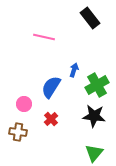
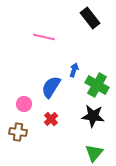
green cross: rotated 30 degrees counterclockwise
black star: moved 1 px left
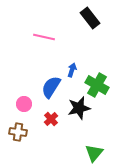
blue arrow: moved 2 px left
black star: moved 14 px left, 8 px up; rotated 20 degrees counterclockwise
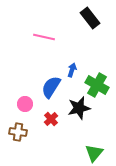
pink circle: moved 1 px right
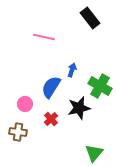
green cross: moved 3 px right, 1 px down
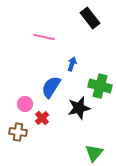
blue arrow: moved 6 px up
green cross: rotated 15 degrees counterclockwise
red cross: moved 9 px left, 1 px up
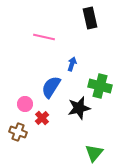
black rectangle: rotated 25 degrees clockwise
brown cross: rotated 12 degrees clockwise
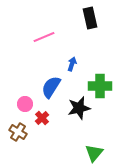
pink line: rotated 35 degrees counterclockwise
green cross: rotated 15 degrees counterclockwise
brown cross: rotated 12 degrees clockwise
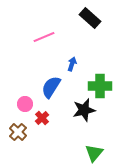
black rectangle: rotated 35 degrees counterclockwise
black star: moved 5 px right, 2 px down
brown cross: rotated 12 degrees clockwise
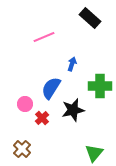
blue semicircle: moved 1 px down
black star: moved 11 px left
brown cross: moved 4 px right, 17 px down
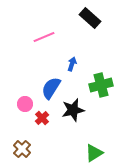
green cross: moved 1 px right, 1 px up; rotated 15 degrees counterclockwise
green triangle: rotated 18 degrees clockwise
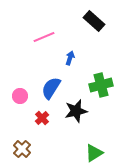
black rectangle: moved 4 px right, 3 px down
blue arrow: moved 2 px left, 6 px up
pink circle: moved 5 px left, 8 px up
black star: moved 3 px right, 1 px down
